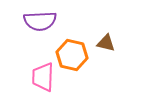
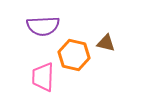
purple semicircle: moved 3 px right, 5 px down
orange hexagon: moved 2 px right
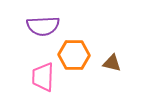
brown triangle: moved 6 px right, 20 px down
orange hexagon: rotated 12 degrees counterclockwise
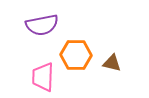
purple semicircle: moved 1 px left, 1 px up; rotated 8 degrees counterclockwise
orange hexagon: moved 2 px right
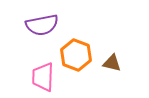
orange hexagon: rotated 20 degrees clockwise
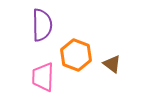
purple semicircle: rotated 80 degrees counterclockwise
brown triangle: moved 1 px down; rotated 24 degrees clockwise
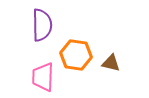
orange hexagon: rotated 12 degrees counterclockwise
brown triangle: moved 1 px left, 1 px up; rotated 24 degrees counterclockwise
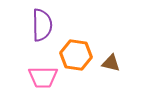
pink trapezoid: rotated 92 degrees counterclockwise
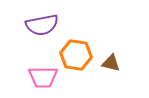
purple semicircle: rotated 80 degrees clockwise
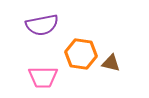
orange hexagon: moved 5 px right, 1 px up
